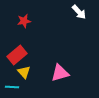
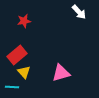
pink triangle: moved 1 px right
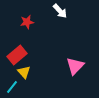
white arrow: moved 19 px left, 1 px up
red star: moved 3 px right, 1 px down
pink triangle: moved 14 px right, 7 px up; rotated 30 degrees counterclockwise
cyan line: rotated 56 degrees counterclockwise
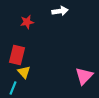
white arrow: rotated 56 degrees counterclockwise
red rectangle: rotated 36 degrees counterclockwise
pink triangle: moved 9 px right, 10 px down
cyan line: moved 1 px right, 1 px down; rotated 16 degrees counterclockwise
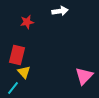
cyan line: rotated 16 degrees clockwise
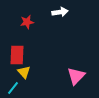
white arrow: moved 1 px down
red rectangle: rotated 12 degrees counterclockwise
pink triangle: moved 8 px left
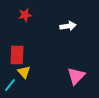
white arrow: moved 8 px right, 14 px down
red star: moved 2 px left, 7 px up
cyan line: moved 3 px left, 3 px up
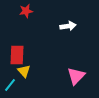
red star: moved 1 px right, 4 px up
yellow triangle: moved 1 px up
